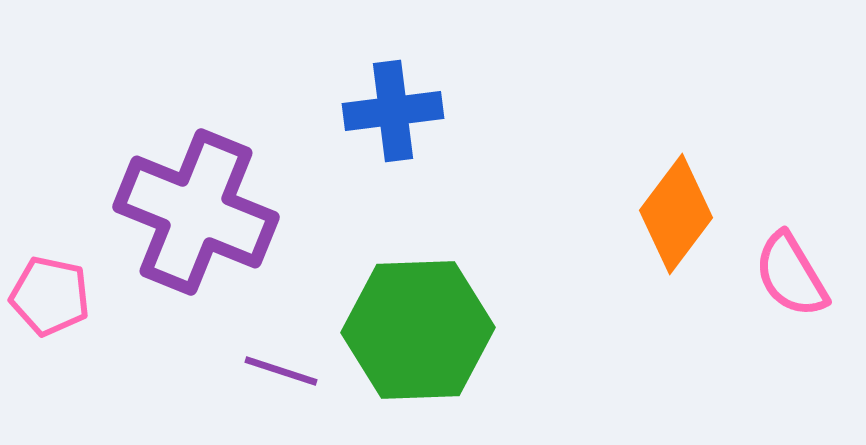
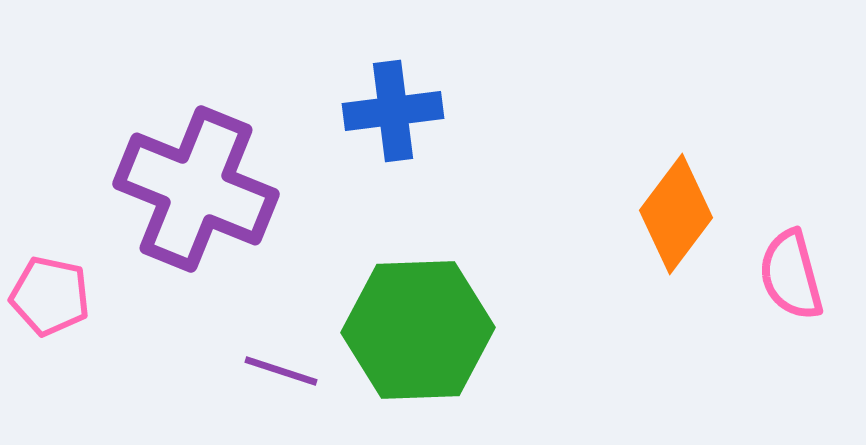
purple cross: moved 23 px up
pink semicircle: rotated 16 degrees clockwise
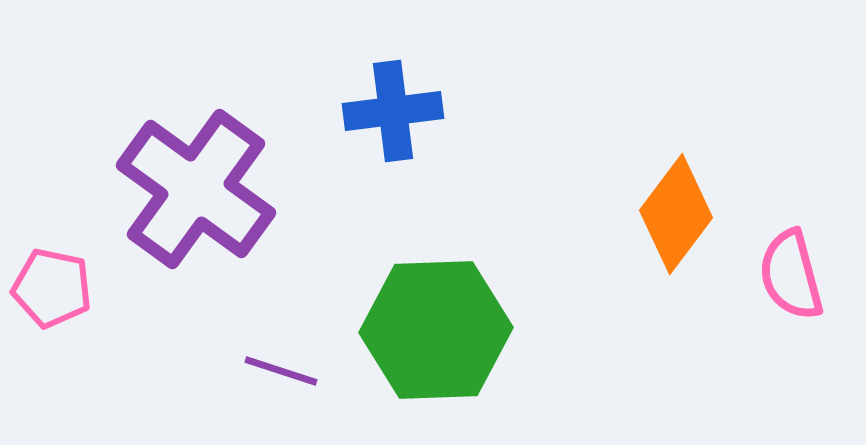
purple cross: rotated 14 degrees clockwise
pink pentagon: moved 2 px right, 8 px up
green hexagon: moved 18 px right
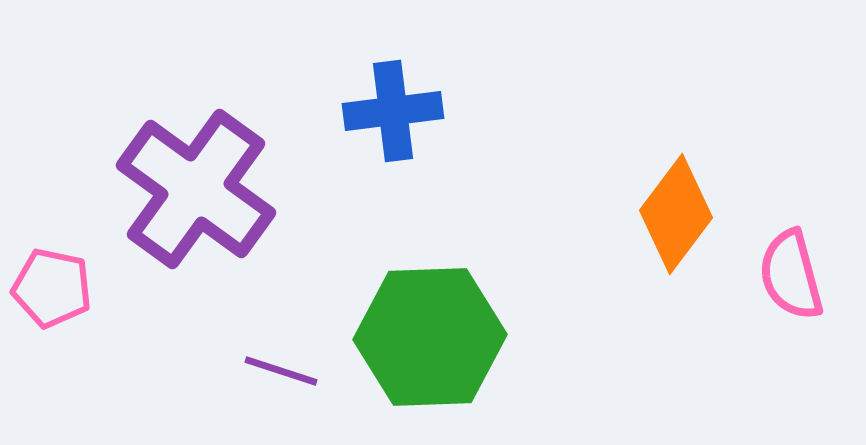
green hexagon: moved 6 px left, 7 px down
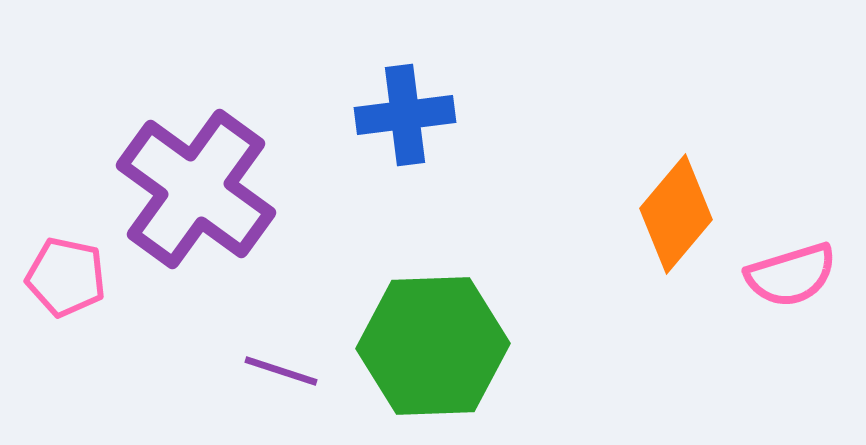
blue cross: moved 12 px right, 4 px down
orange diamond: rotated 3 degrees clockwise
pink semicircle: rotated 92 degrees counterclockwise
pink pentagon: moved 14 px right, 11 px up
green hexagon: moved 3 px right, 9 px down
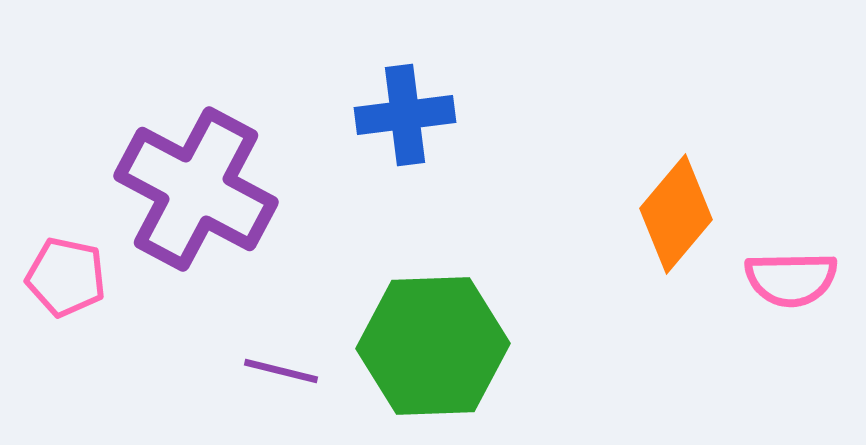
purple cross: rotated 8 degrees counterclockwise
pink semicircle: moved 4 px down; rotated 16 degrees clockwise
purple line: rotated 4 degrees counterclockwise
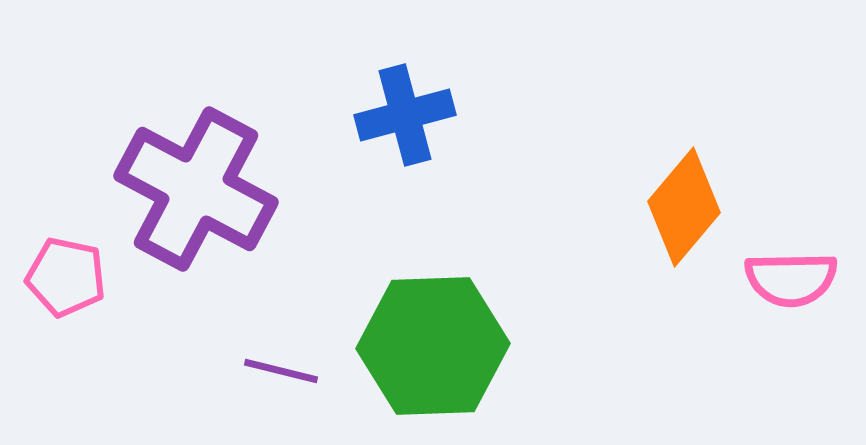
blue cross: rotated 8 degrees counterclockwise
orange diamond: moved 8 px right, 7 px up
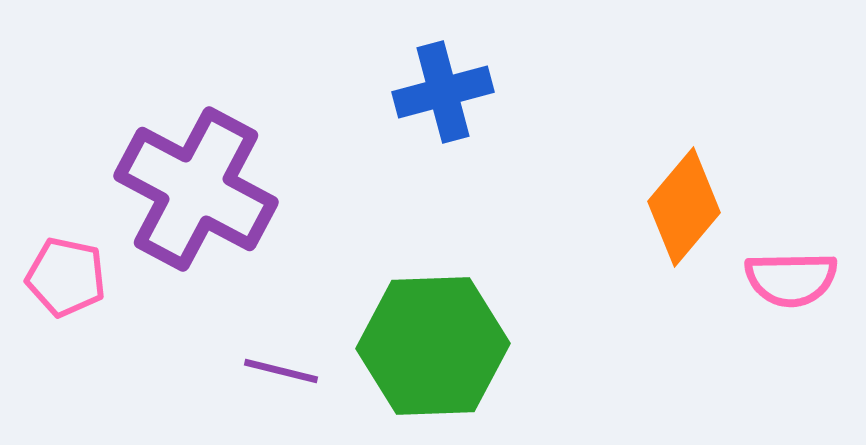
blue cross: moved 38 px right, 23 px up
